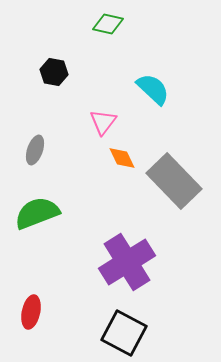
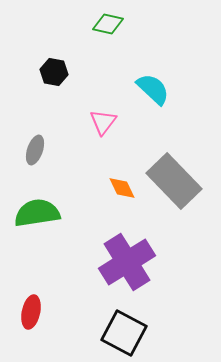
orange diamond: moved 30 px down
green semicircle: rotated 12 degrees clockwise
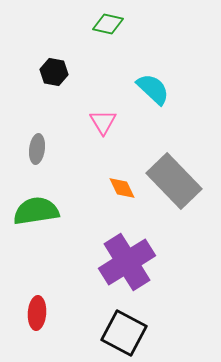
pink triangle: rotated 8 degrees counterclockwise
gray ellipse: moved 2 px right, 1 px up; rotated 12 degrees counterclockwise
green semicircle: moved 1 px left, 2 px up
red ellipse: moved 6 px right, 1 px down; rotated 8 degrees counterclockwise
